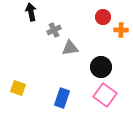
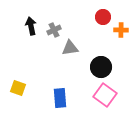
black arrow: moved 14 px down
blue rectangle: moved 2 px left; rotated 24 degrees counterclockwise
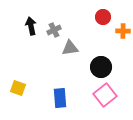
orange cross: moved 2 px right, 1 px down
pink square: rotated 15 degrees clockwise
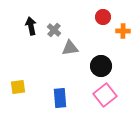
gray cross: rotated 24 degrees counterclockwise
black circle: moved 1 px up
yellow square: moved 1 px up; rotated 28 degrees counterclockwise
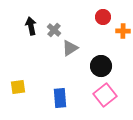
gray triangle: rotated 24 degrees counterclockwise
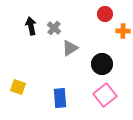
red circle: moved 2 px right, 3 px up
gray cross: moved 2 px up
black circle: moved 1 px right, 2 px up
yellow square: rotated 28 degrees clockwise
